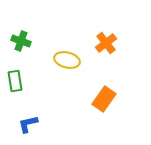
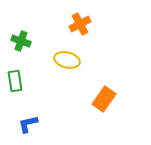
orange cross: moved 26 px left, 19 px up; rotated 10 degrees clockwise
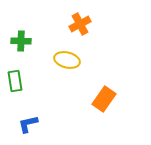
green cross: rotated 18 degrees counterclockwise
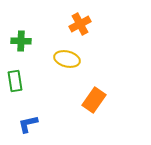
yellow ellipse: moved 1 px up
orange rectangle: moved 10 px left, 1 px down
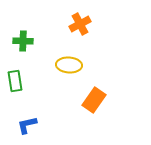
green cross: moved 2 px right
yellow ellipse: moved 2 px right, 6 px down; rotated 10 degrees counterclockwise
blue L-shape: moved 1 px left, 1 px down
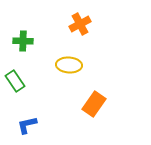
green rectangle: rotated 25 degrees counterclockwise
orange rectangle: moved 4 px down
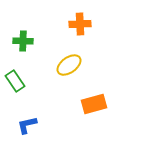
orange cross: rotated 25 degrees clockwise
yellow ellipse: rotated 40 degrees counterclockwise
orange rectangle: rotated 40 degrees clockwise
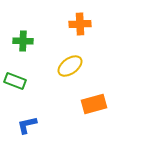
yellow ellipse: moved 1 px right, 1 px down
green rectangle: rotated 35 degrees counterclockwise
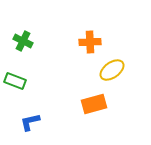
orange cross: moved 10 px right, 18 px down
green cross: rotated 24 degrees clockwise
yellow ellipse: moved 42 px right, 4 px down
blue L-shape: moved 3 px right, 3 px up
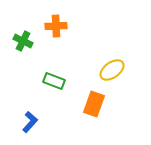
orange cross: moved 34 px left, 16 px up
green rectangle: moved 39 px right
orange rectangle: rotated 55 degrees counterclockwise
blue L-shape: rotated 145 degrees clockwise
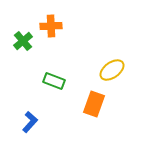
orange cross: moved 5 px left
green cross: rotated 24 degrees clockwise
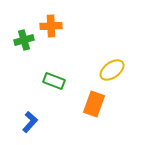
green cross: moved 1 px right, 1 px up; rotated 24 degrees clockwise
